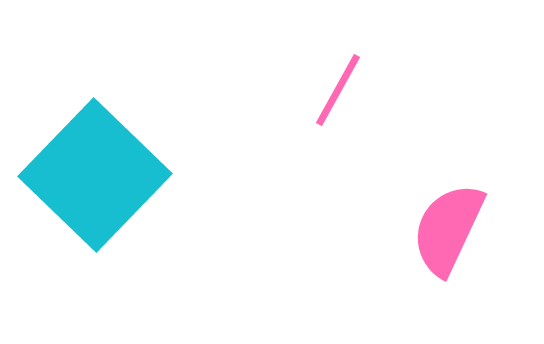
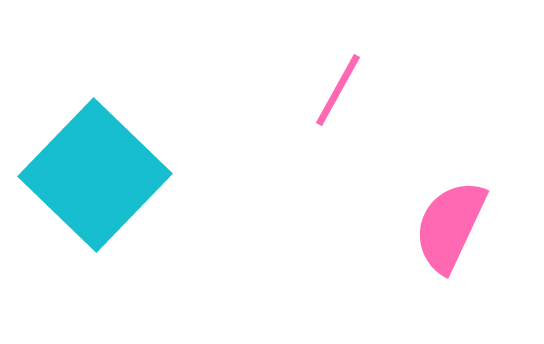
pink semicircle: moved 2 px right, 3 px up
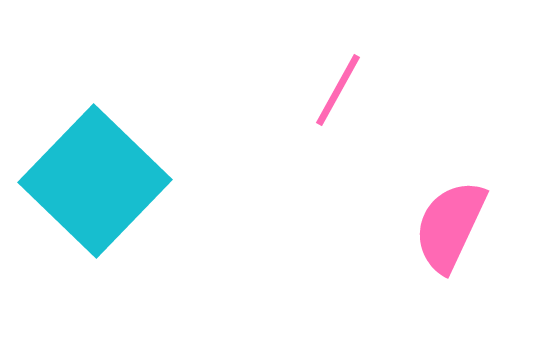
cyan square: moved 6 px down
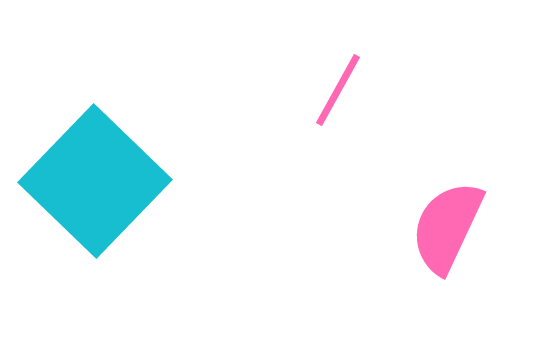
pink semicircle: moved 3 px left, 1 px down
